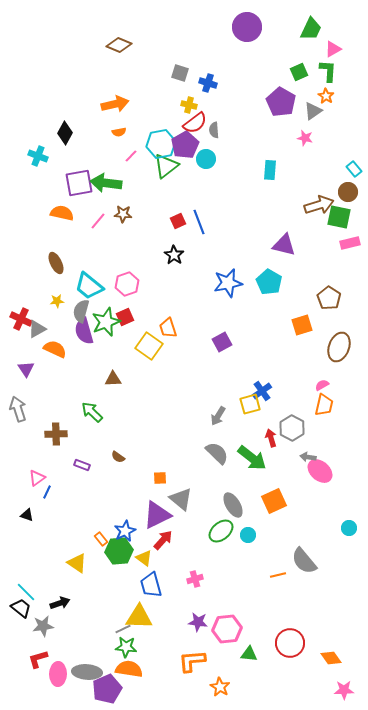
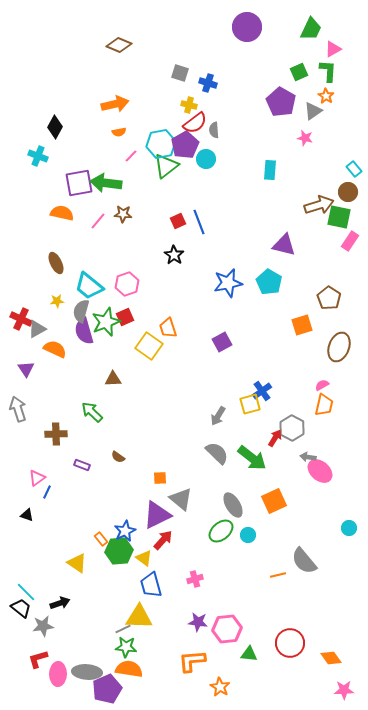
black diamond at (65, 133): moved 10 px left, 6 px up
pink rectangle at (350, 243): moved 2 px up; rotated 42 degrees counterclockwise
red arrow at (271, 438): moved 4 px right; rotated 48 degrees clockwise
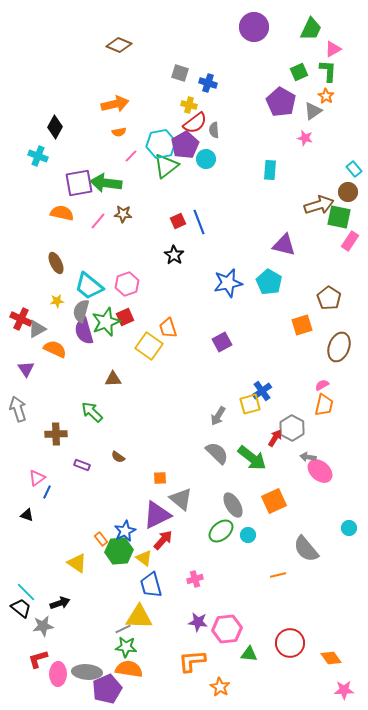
purple circle at (247, 27): moved 7 px right
gray semicircle at (304, 561): moved 2 px right, 12 px up
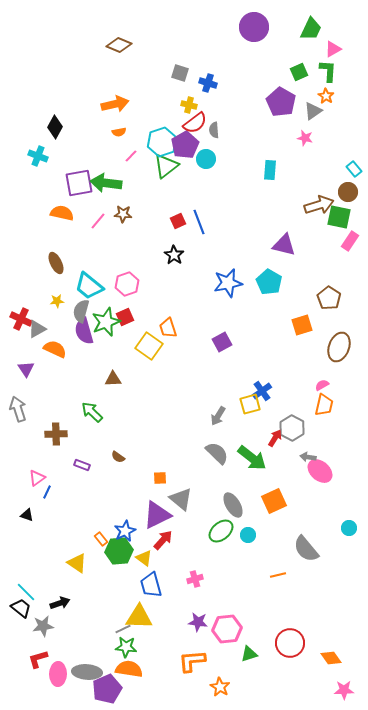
cyan hexagon at (161, 144): moved 1 px right, 2 px up; rotated 8 degrees counterclockwise
green triangle at (249, 654): rotated 24 degrees counterclockwise
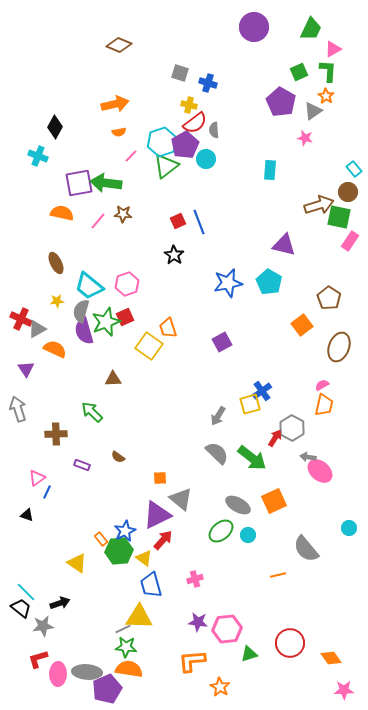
orange square at (302, 325): rotated 20 degrees counterclockwise
gray ellipse at (233, 505): moved 5 px right; rotated 30 degrees counterclockwise
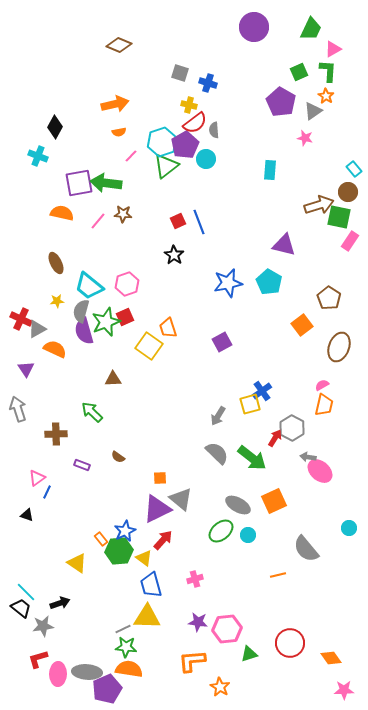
purple triangle at (157, 515): moved 6 px up
yellow triangle at (139, 617): moved 8 px right
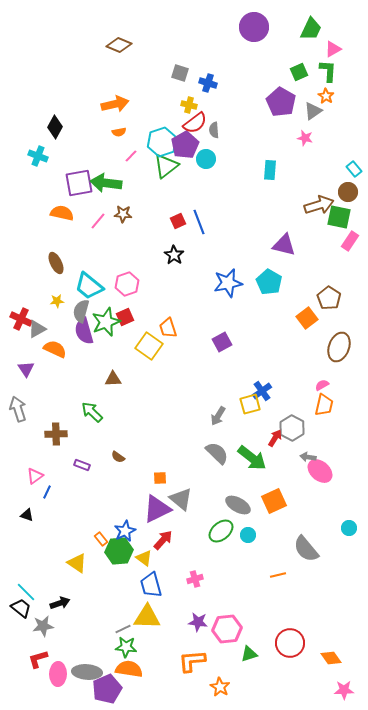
orange square at (302, 325): moved 5 px right, 7 px up
pink triangle at (37, 478): moved 2 px left, 2 px up
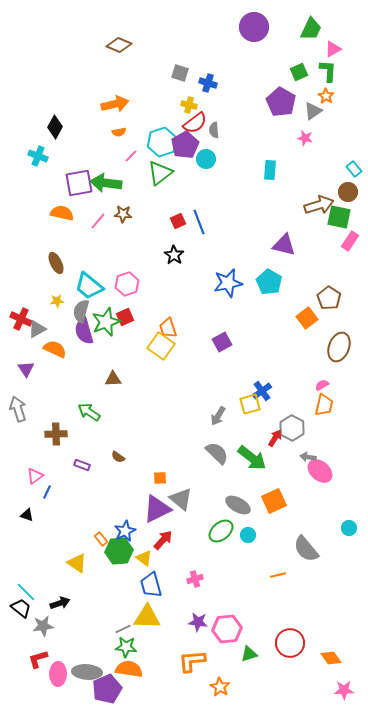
green triangle at (166, 166): moved 6 px left, 7 px down
yellow square at (149, 346): moved 12 px right
green arrow at (92, 412): moved 3 px left; rotated 10 degrees counterclockwise
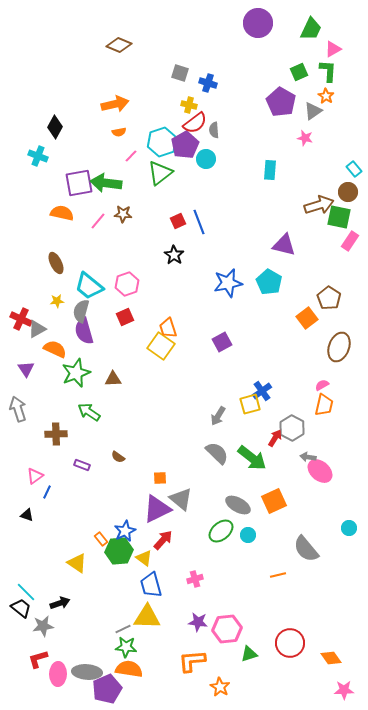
purple circle at (254, 27): moved 4 px right, 4 px up
green star at (106, 322): moved 30 px left, 51 px down
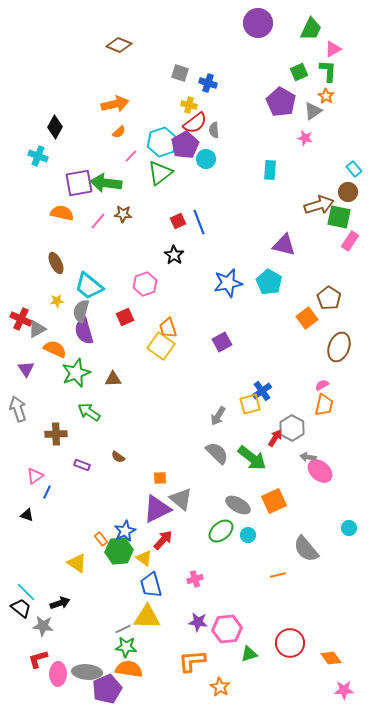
orange semicircle at (119, 132): rotated 32 degrees counterclockwise
pink hexagon at (127, 284): moved 18 px right
gray star at (43, 626): rotated 15 degrees clockwise
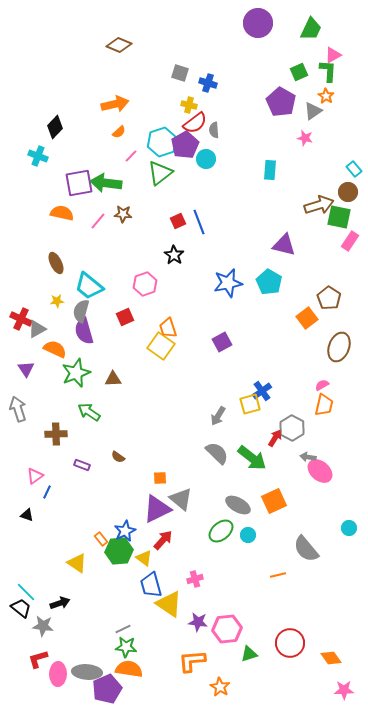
pink triangle at (333, 49): moved 6 px down
black diamond at (55, 127): rotated 15 degrees clockwise
yellow triangle at (147, 617): moved 22 px right, 13 px up; rotated 32 degrees clockwise
